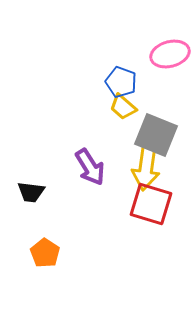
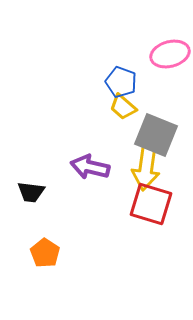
purple arrow: rotated 135 degrees clockwise
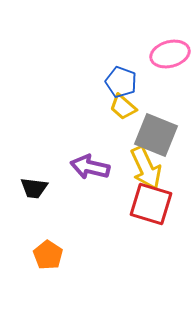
yellow arrow: rotated 33 degrees counterclockwise
black trapezoid: moved 3 px right, 4 px up
orange pentagon: moved 3 px right, 2 px down
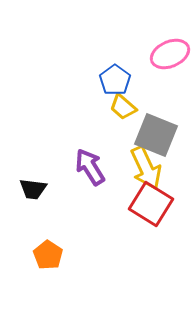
pink ellipse: rotated 9 degrees counterclockwise
blue pentagon: moved 6 px left, 2 px up; rotated 16 degrees clockwise
purple arrow: rotated 45 degrees clockwise
black trapezoid: moved 1 px left, 1 px down
red square: rotated 15 degrees clockwise
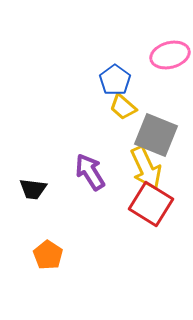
pink ellipse: moved 1 px down; rotated 9 degrees clockwise
purple arrow: moved 5 px down
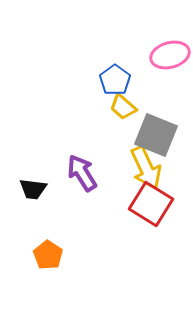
purple arrow: moved 8 px left, 1 px down
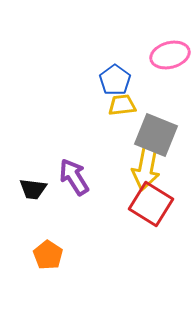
yellow trapezoid: moved 1 px left, 2 px up; rotated 132 degrees clockwise
yellow arrow: rotated 36 degrees clockwise
purple arrow: moved 8 px left, 4 px down
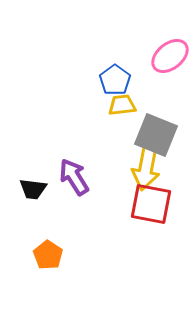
pink ellipse: moved 1 px down; rotated 24 degrees counterclockwise
red square: rotated 21 degrees counterclockwise
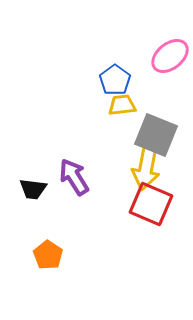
red square: rotated 12 degrees clockwise
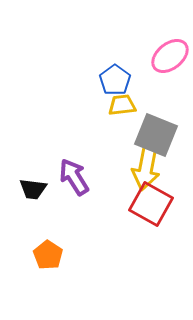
red square: rotated 6 degrees clockwise
